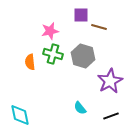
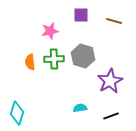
brown line: moved 15 px right, 6 px up
green cross: moved 1 px right, 5 px down; rotated 18 degrees counterclockwise
cyan semicircle: rotated 120 degrees clockwise
cyan diamond: moved 3 px left, 2 px up; rotated 30 degrees clockwise
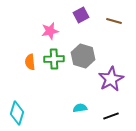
purple square: rotated 28 degrees counterclockwise
purple star: moved 1 px right, 2 px up
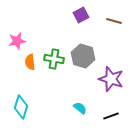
pink star: moved 33 px left, 10 px down
green cross: rotated 12 degrees clockwise
purple star: rotated 25 degrees counterclockwise
cyan semicircle: rotated 48 degrees clockwise
cyan diamond: moved 4 px right, 6 px up
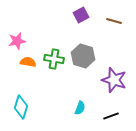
orange semicircle: moved 2 px left; rotated 105 degrees clockwise
purple star: moved 3 px right, 1 px down
cyan semicircle: rotated 72 degrees clockwise
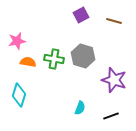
cyan diamond: moved 2 px left, 12 px up
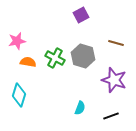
brown line: moved 2 px right, 22 px down
green cross: moved 1 px right, 1 px up; rotated 18 degrees clockwise
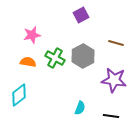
pink star: moved 15 px right, 6 px up
gray hexagon: rotated 15 degrees clockwise
purple star: rotated 10 degrees counterclockwise
cyan diamond: rotated 35 degrees clockwise
black line: rotated 28 degrees clockwise
